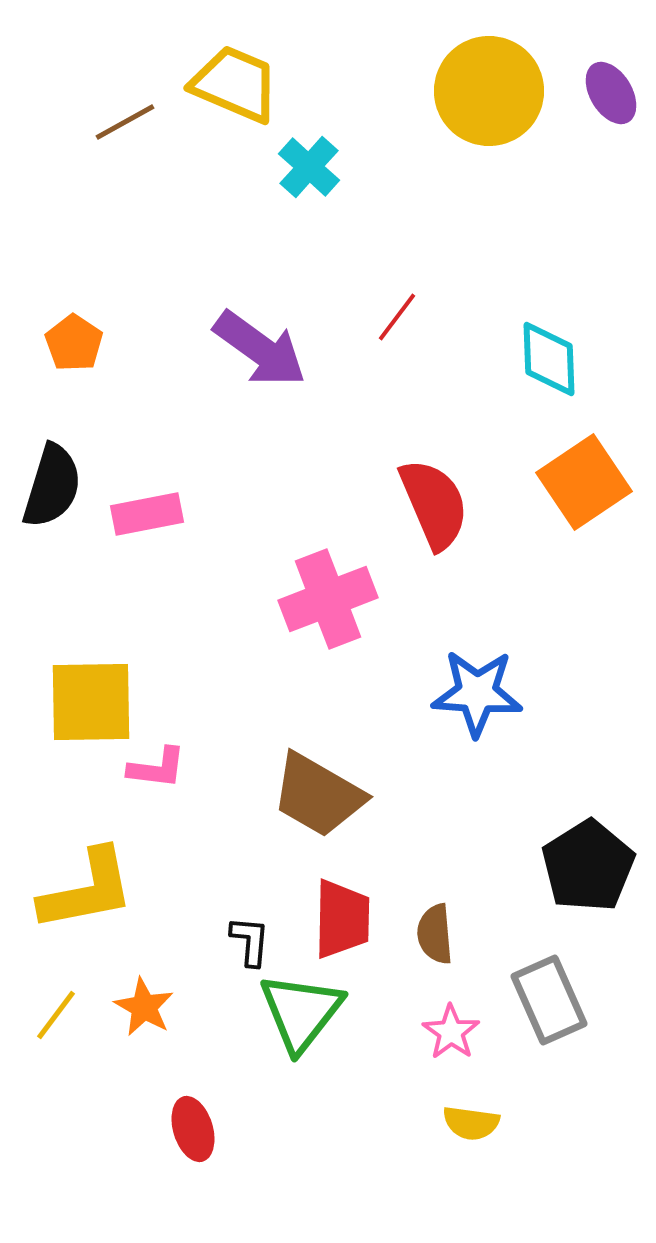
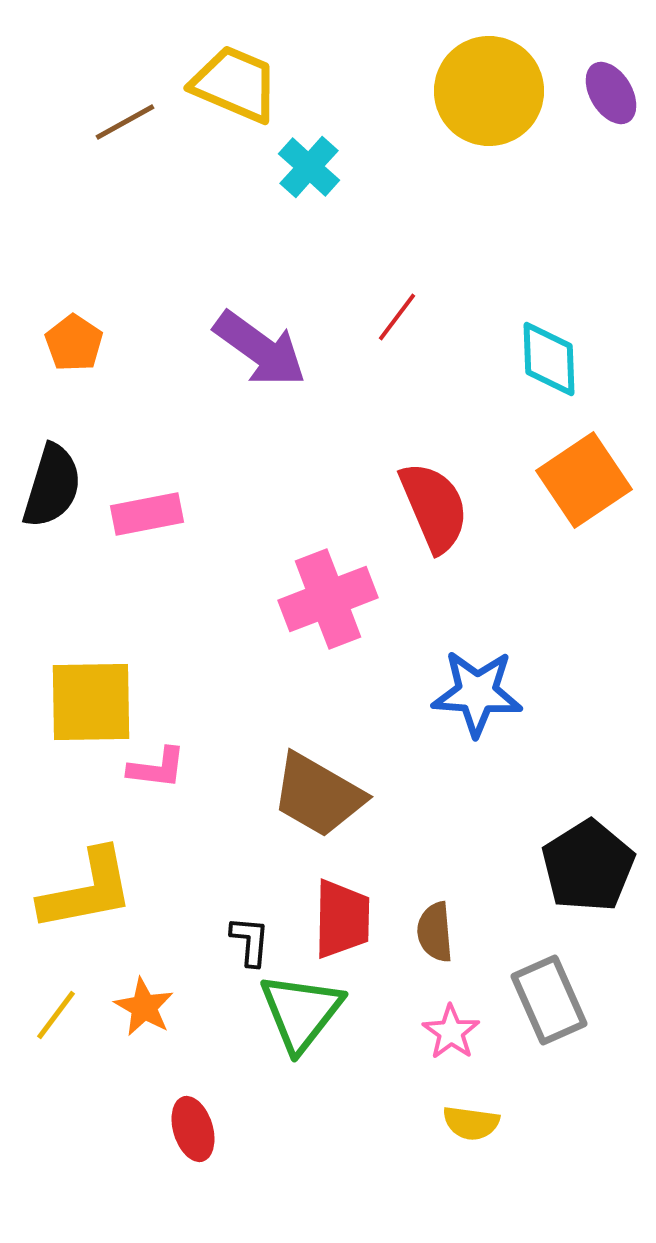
orange square: moved 2 px up
red semicircle: moved 3 px down
brown semicircle: moved 2 px up
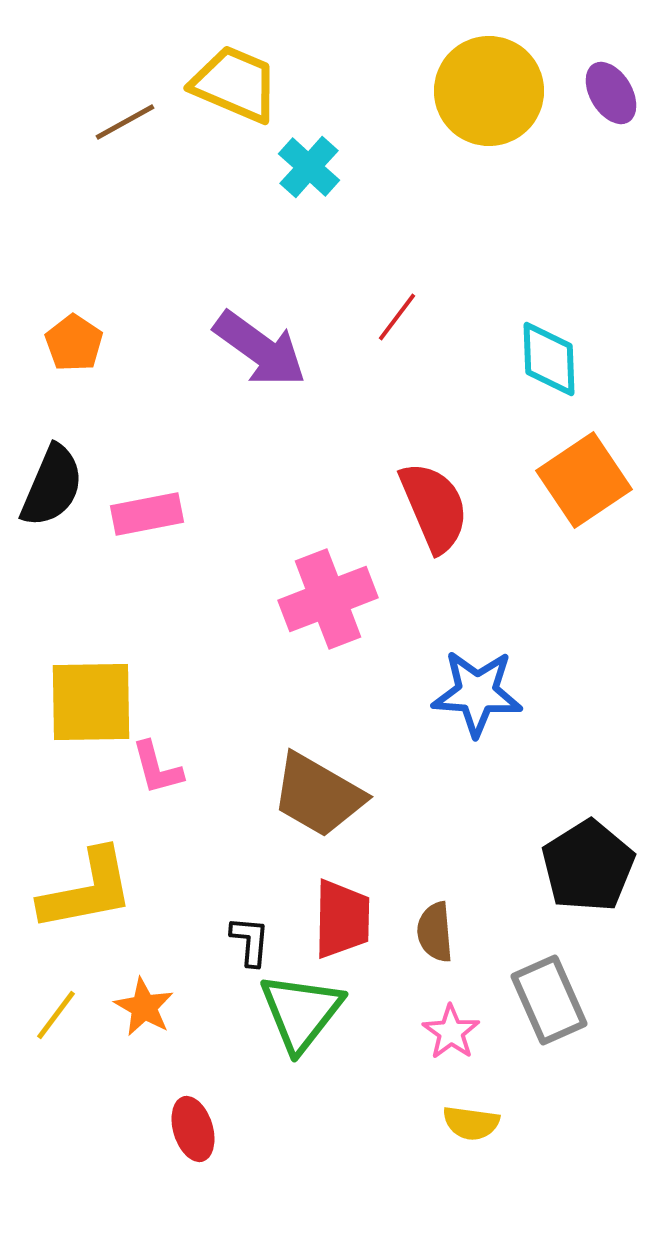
black semicircle: rotated 6 degrees clockwise
pink L-shape: rotated 68 degrees clockwise
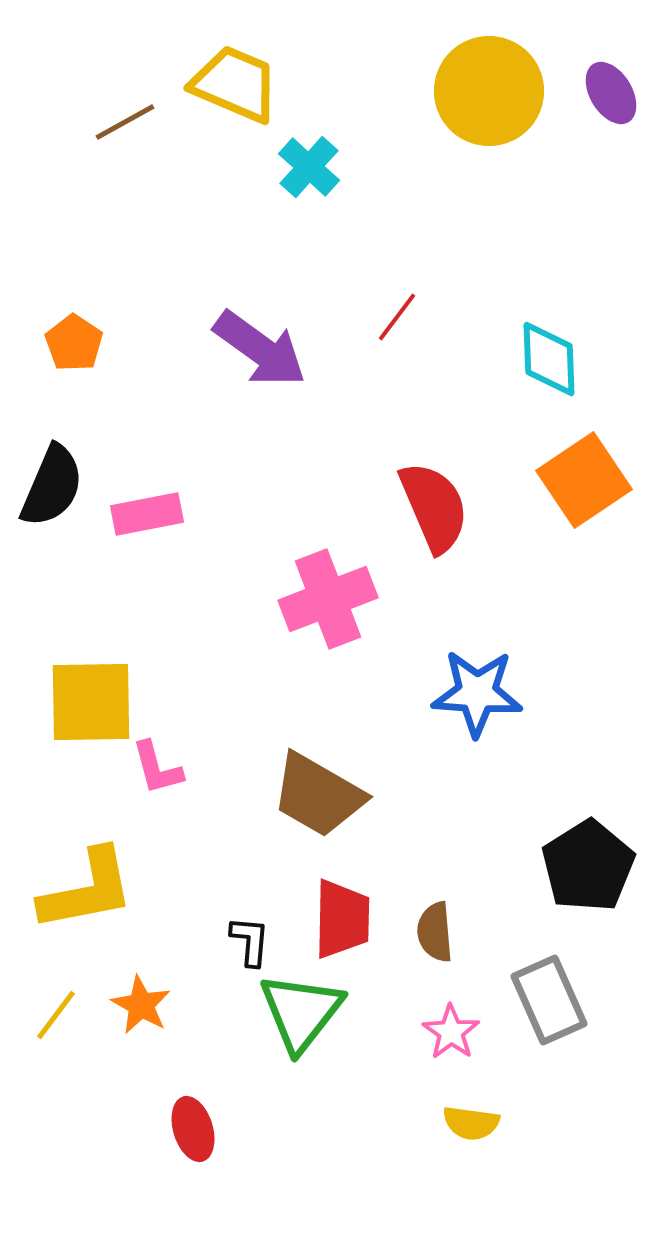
orange star: moved 3 px left, 2 px up
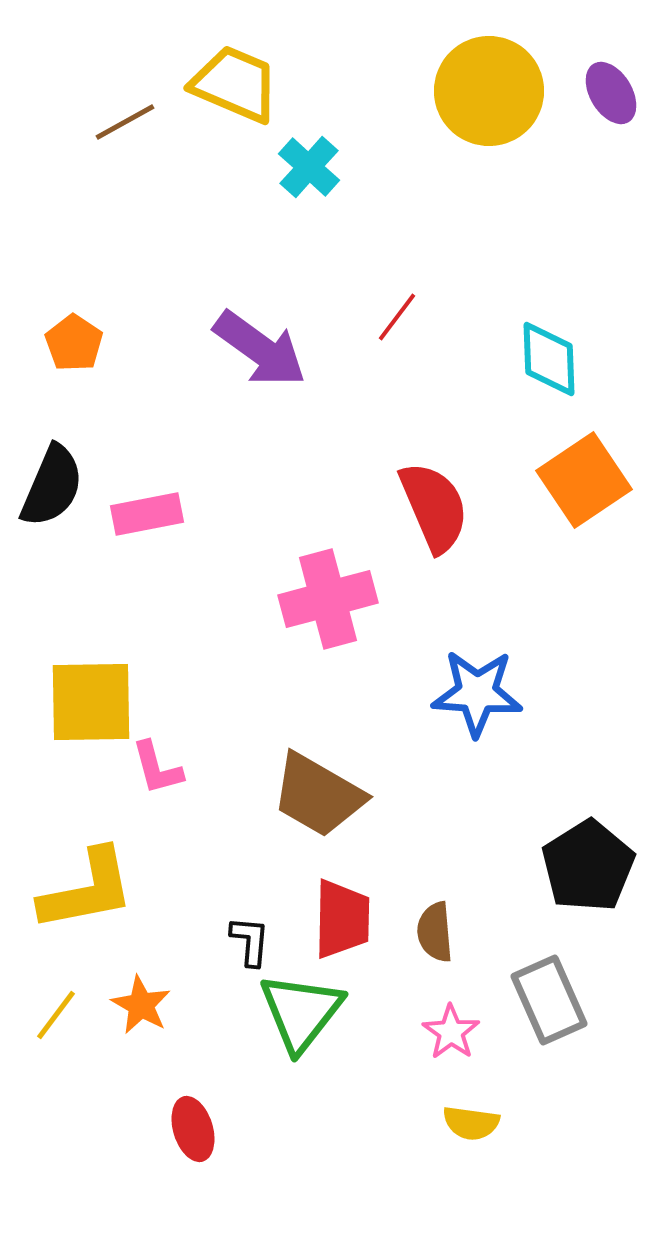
pink cross: rotated 6 degrees clockwise
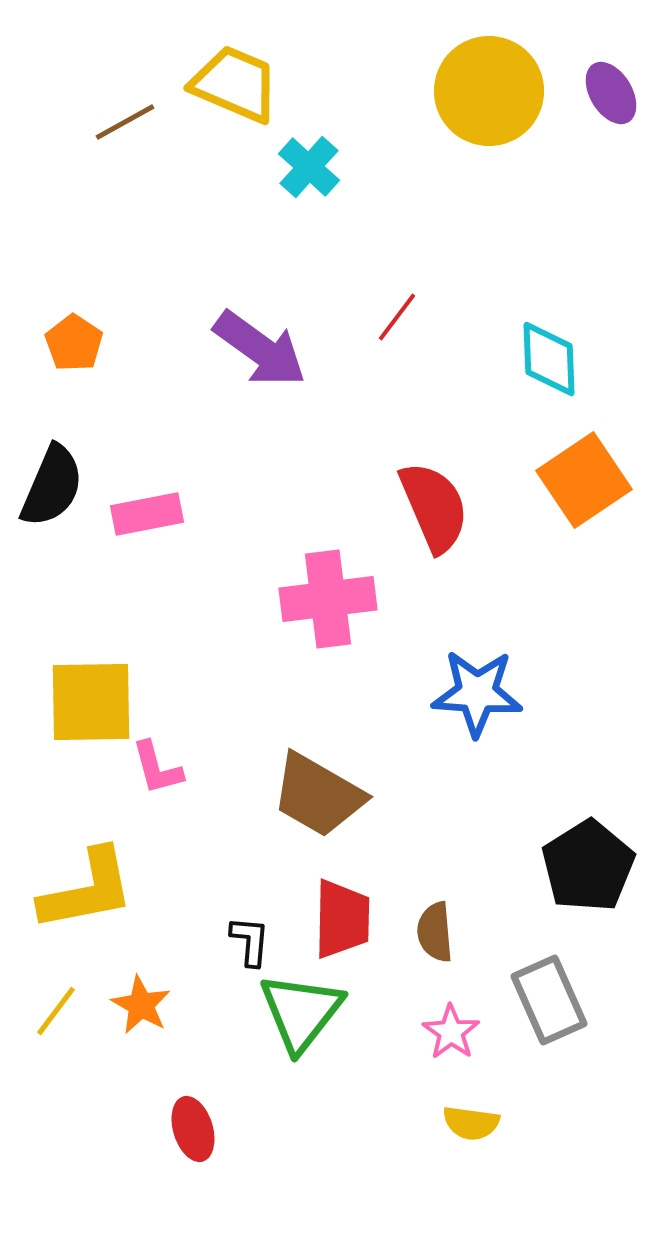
pink cross: rotated 8 degrees clockwise
yellow line: moved 4 px up
